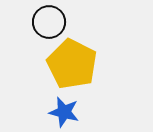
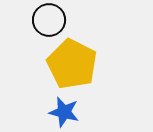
black circle: moved 2 px up
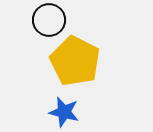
yellow pentagon: moved 3 px right, 3 px up
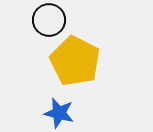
blue star: moved 5 px left, 1 px down
